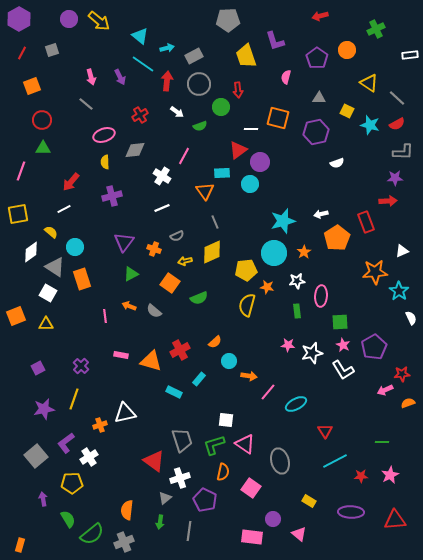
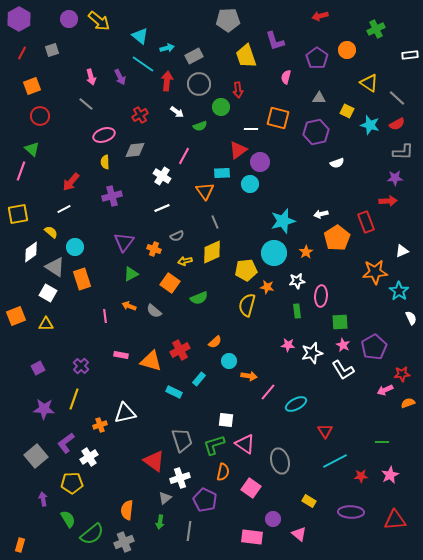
red circle at (42, 120): moved 2 px left, 4 px up
green triangle at (43, 148): moved 11 px left, 1 px down; rotated 42 degrees clockwise
orange star at (304, 252): moved 2 px right
purple star at (44, 409): rotated 15 degrees clockwise
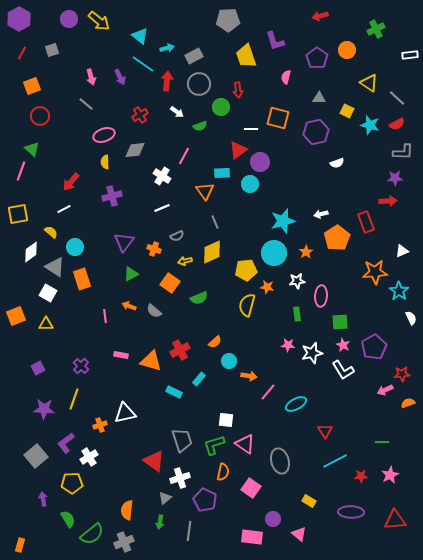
green rectangle at (297, 311): moved 3 px down
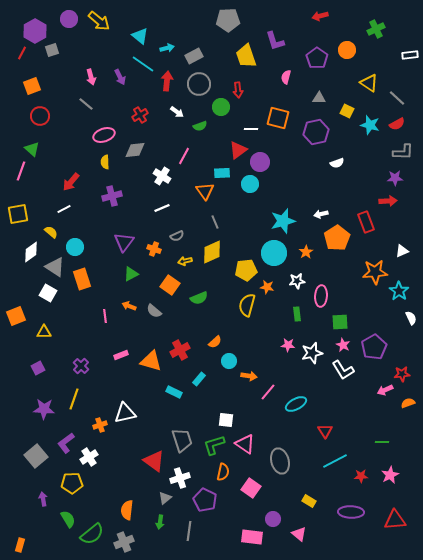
purple hexagon at (19, 19): moved 16 px right, 12 px down
orange square at (170, 283): moved 2 px down
yellow triangle at (46, 324): moved 2 px left, 8 px down
pink rectangle at (121, 355): rotated 32 degrees counterclockwise
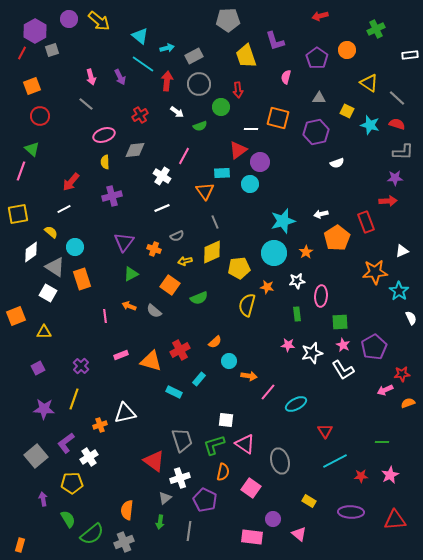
red semicircle at (397, 124): rotated 133 degrees counterclockwise
yellow pentagon at (246, 270): moved 7 px left, 2 px up
